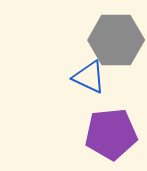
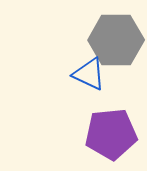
blue triangle: moved 3 px up
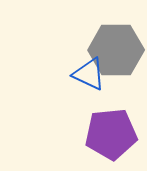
gray hexagon: moved 10 px down
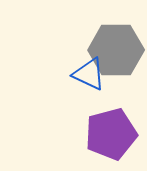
purple pentagon: rotated 9 degrees counterclockwise
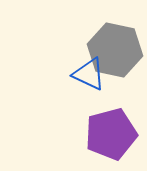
gray hexagon: moved 1 px left; rotated 12 degrees clockwise
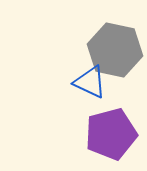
blue triangle: moved 1 px right, 8 px down
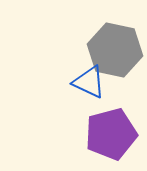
blue triangle: moved 1 px left
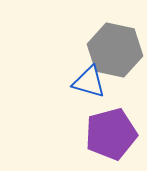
blue triangle: rotated 9 degrees counterclockwise
